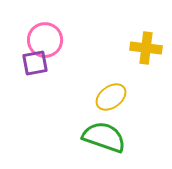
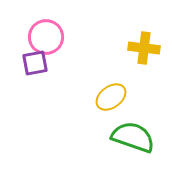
pink circle: moved 1 px right, 3 px up
yellow cross: moved 2 px left
green semicircle: moved 29 px right
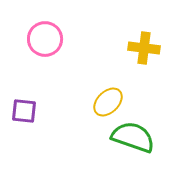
pink circle: moved 1 px left, 2 px down
purple square: moved 11 px left, 48 px down; rotated 16 degrees clockwise
yellow ellipse: moved 3 px left, 5 px down; rotated 8 degrees counterclockwise
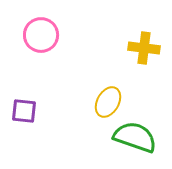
pink circle: moved 4 px left, 4 px up
yellow ellipse: rotated 16 degrees counterclockwise
green semicircle: moved 2 px right
